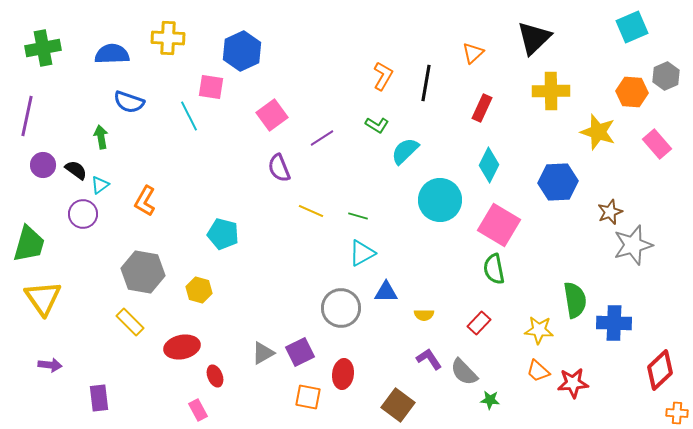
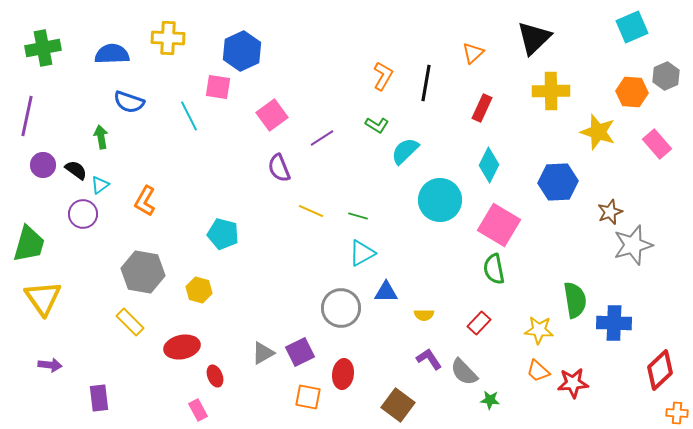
pink square at (211, 87): moved 7 px right
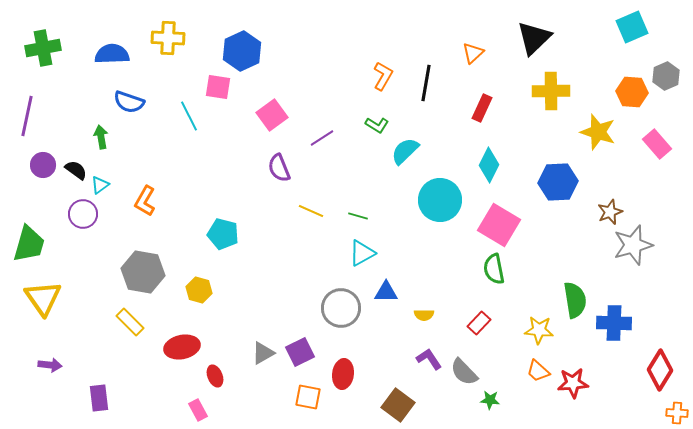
red diamond at (660, 370): rotated 15 degrees counterclockwise
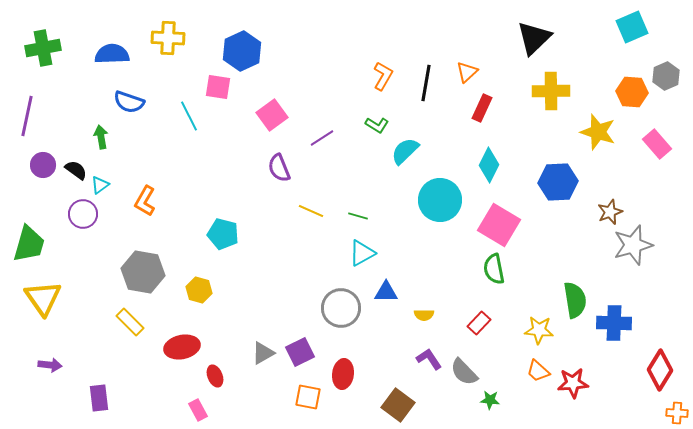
orange triangle at (473, 53): moved 6 px left, 19 px down
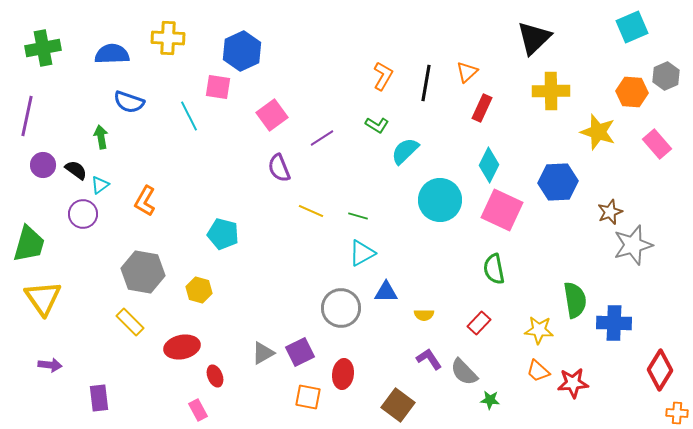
pink square at (499, 225): moved 3 px right, 15 px up; rotated 6 degrees counterclockwise
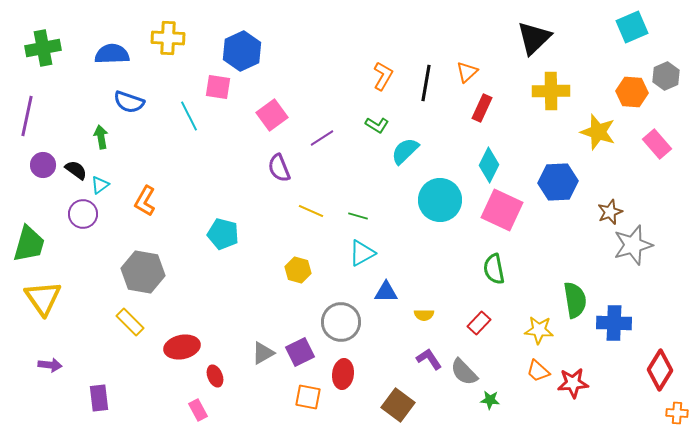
yellow hexagon at (199, 290): moved 99 px right, 20 px up
gray circle at (341, 308): moved 14 px down
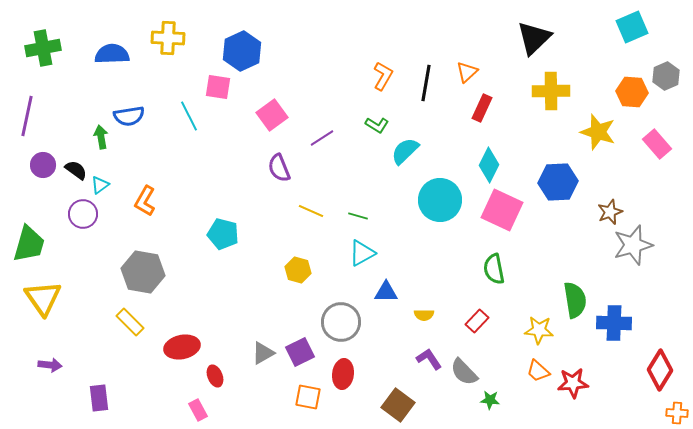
blue semicircle at (129, 102): moved 14 px down; rotated 28 degrees counterclockwise
red rectangle at (479, 323): moved 2 px left, 2 px up
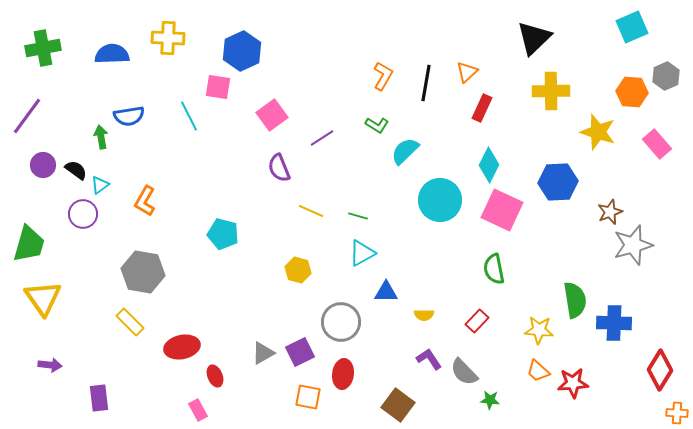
purple line at (27, 116): rotated 24 degrees clockwise
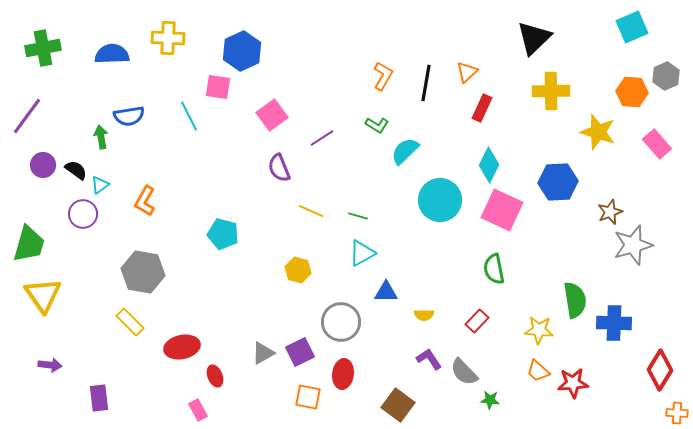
yellow triangle at (43, 298): moved 3 px up
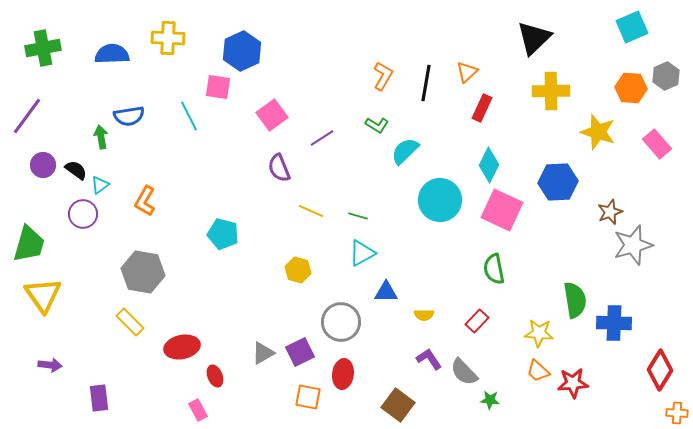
orange hexagon at (632, 92): moved 1 px left, 4 px up
yellow star at (539, 330): moved 3 px down
